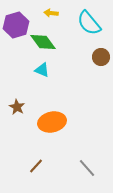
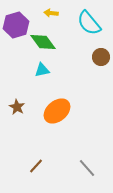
cyan triangle: rotated 35 degrees counterclockwise
orange ellipse: moved 5 px right, 11 px up; rotated 28 degrees counterclockwise
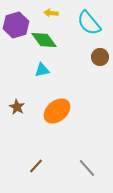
green diamond: moved 1 px right, 2 px up
brown circle: moved 1 px left
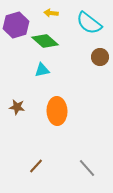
cyan semicircle: rotated 12 degrees counterclockwise
green diamond: moved 1 px right, 1 px down; rotated 12 degrees counterclockwise
brown star: rotated 21 degrees counterclockwise
orange ellipse: rotated 52 degrees counterclockwise
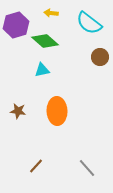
brown star: moved 1 px right, 4 px down
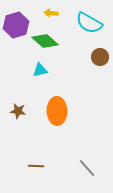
cyan semicircle: rotated 8 degrees counterclockwise
cyan triangle: moved 2 px left
brown line: rotated 49 degrees clockwise
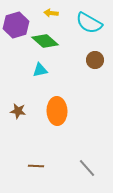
brown circle: moved 5 px left, 3 px down
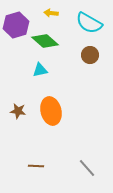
brown circle: moved 5 px left, 5 px up
orange ellipse: moved 6 px left; rotated 12 degrees counterclockwise
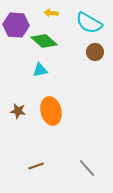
purple hexagon: rotated 20 degrees clockwise
green diamond: moved 1 px left
brown circle: moved 5 px right, 3 px up
brown line: rotated 21 degrees counterclockwise
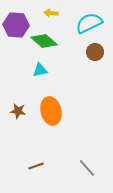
cyan semicircle: rotated 124 degrees clockwise
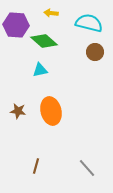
cyan semicircle: rotated 40 degrees clockwise
brown line: rotated 56 degrees counterclockwise
